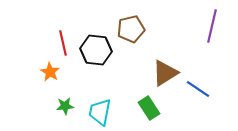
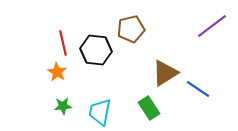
purple line: rotated 40 degrees clockwise
orange star: moved 7 px right
green star: moved 2 px left
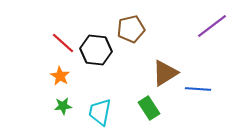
red line: rotated 35 degrees counterclockwise
orange star: moved 3 px right, 4 px down
blue line: rotated 30 degrees counterclockwise
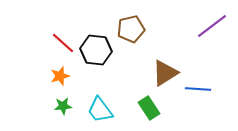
orange star: rotated 24 degrees clockwise
cyan trapezoid: moved 2 px up; rotated 48 degrees counterclockwise
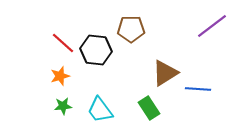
brown pentagon: rotated 12 degrees clockwise
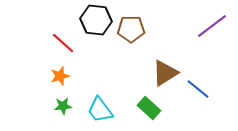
black hexagon: moved 30 px up
blue line: rotated 35 degrees clockwise
green rectangle: rotated 15 degrees counterclockwise
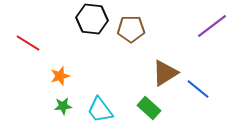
black hexagon: moved 4 px left, 1 px up
red line: moved 35 px left; rotated 10 degrees counterclockwise
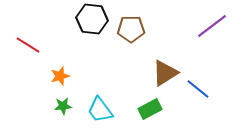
red line: moved 2 px down
green rectangle: moved 1 px right, 1 px down; rotated 70 degrees counterclockwise
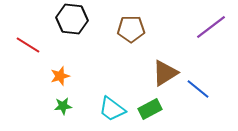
black hexagon: moved 20 px left
purple line: moved 1 px left, 1 px down
cyan trapezoid: moved 12 px right, 1 px up; rotated 16 degrees counterclockwise
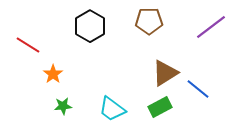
black hexagon: moved 18 px right, 7 px down; rotated 24 degrees clockwise
brown pentagon: moved 18 px right, 8 px up
orange star: moved 7 px left, 2 px up; rotated 18 degrees counterclockwise
green rectangle: moved 10 px right, 2 px up
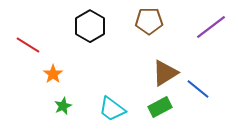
green star: rotated 18 degrees counterclockwise
